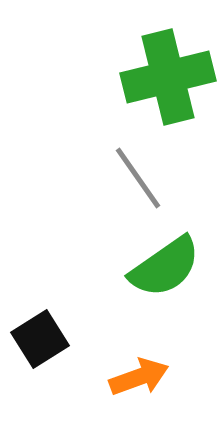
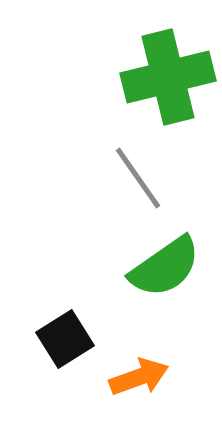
black square: moved 25 px right
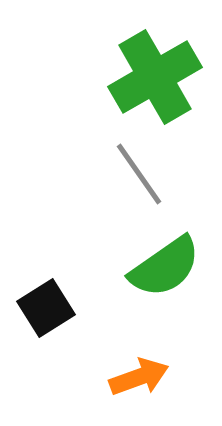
green cross: moved 13 px left; rotated 16 degrees counterclockwise
gray line: moved 1 px right, 4 px up
black square: moved 19 px left, 31 px up
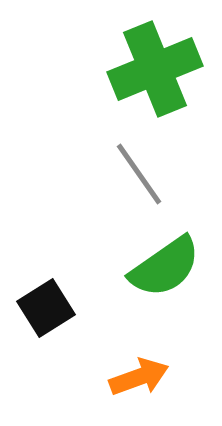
green cross: moved 8 px up; rotated 8 degrees clockwise
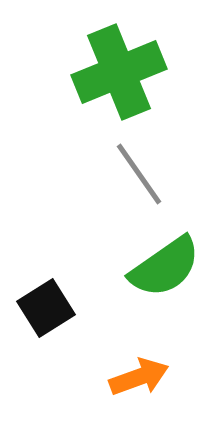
green cross: moved 36 px left, 3 px down
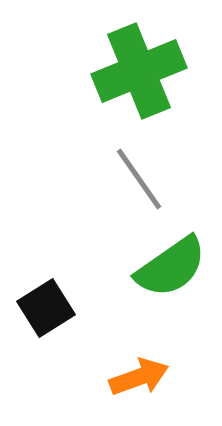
green cross: moved 20 px right, 1 px up
gray line: moved 5 px down
green semicircle: moved 6 px right
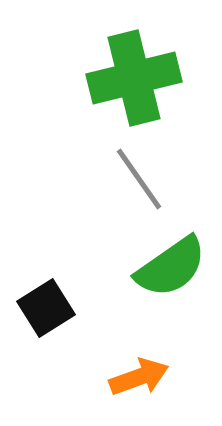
green cross: moved 5 px left, 7 px down; rotated 8 degrees clockwise
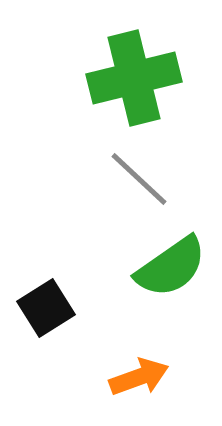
gray line: rotated 12 degrees counterclockwise
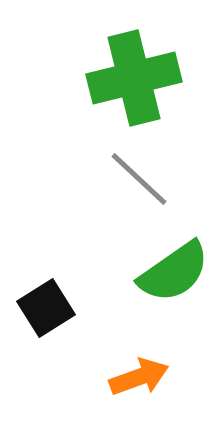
green semicircle: moved 3 px right, 5 px down
